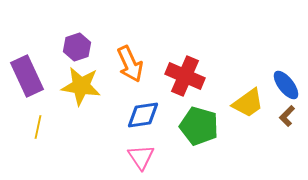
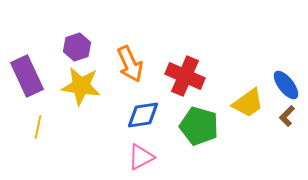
pink triangle: rotated 36 degrees clockwise
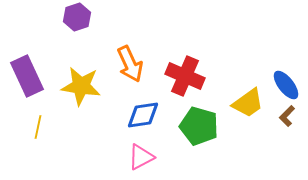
purple hexagon: moved 30 px up
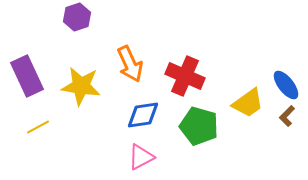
yellow line: rotated 50 degrees clockwise
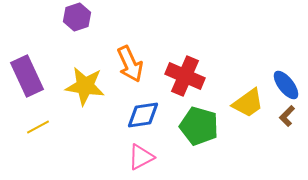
yellow star: moved 4 px right
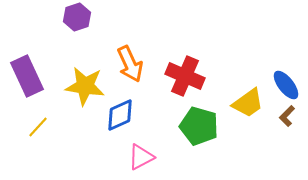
blue diamond: moved 23 px left; rotated 16 degrees counterclockwise
yellow line: rotated 20 degrees counterclockwise
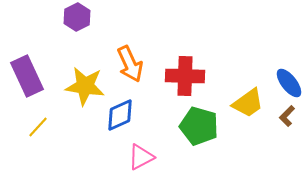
purple hexagon: rotated 8 degrees counterclockwise
red cross: rotated 21 degrees counterclockwise
blue ellipse: moved 3 px right, 2 px up
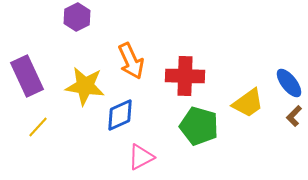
orange arrow: moved 1 px right, 3 px up
brown L-shape: moved 7 px right
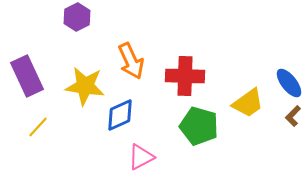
brown L-shape: moved 1 px left
